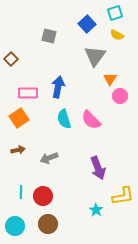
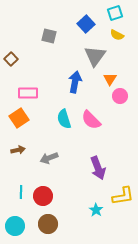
blue square: moved 1 px left
blue arrow: moved 17 px right, 5 px up
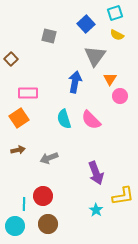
purple arrow: moved 2 px left, 5 px down
cyan line: moved 3 px right, 12 px down
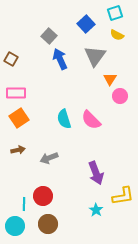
gray square: rotated 28 degrees clockwise
brown square: rotated 16 degrees counterclockwise
blue arrow: moved 15 px left, 23 px up; rotated 35 degrees counterclockwise
pink rectangle: moved 12 px left
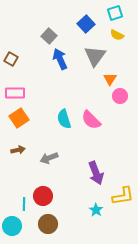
pink rectangle: moved 1 px left
cyan circle: moved 3 px left
